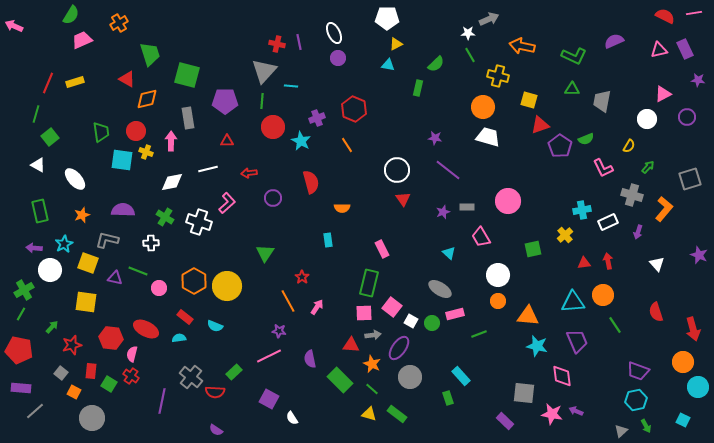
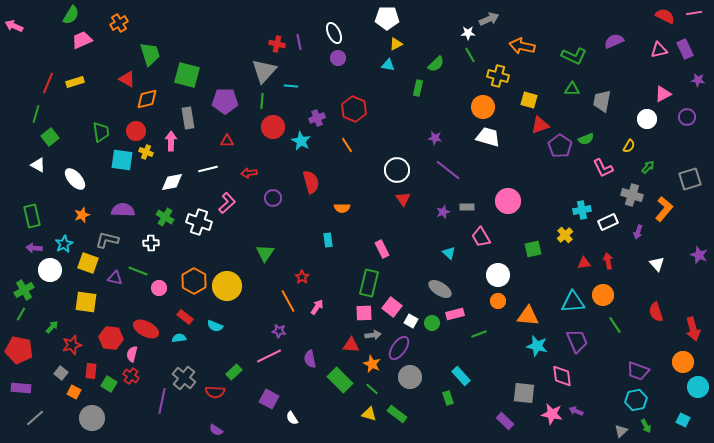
green rectangle at (40, 211): moved 8 px left, 5 px down
gray cross at (191, 377): moved 7 px left, 1 px down
gray line at (35, 411): moved 7 px down
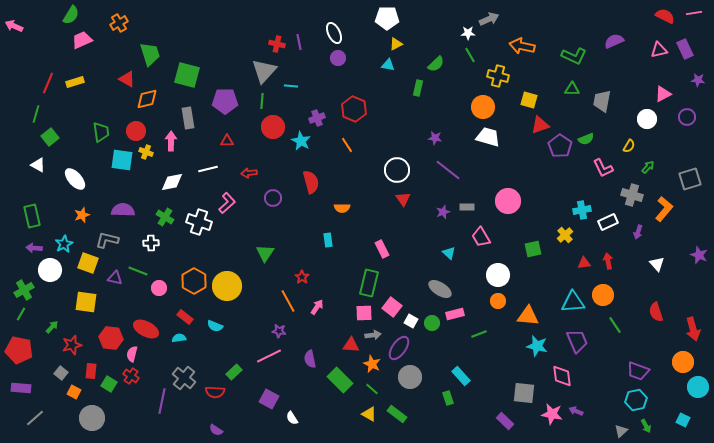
yellow triangle at (369, 414): rotated 14 degrees clockwise
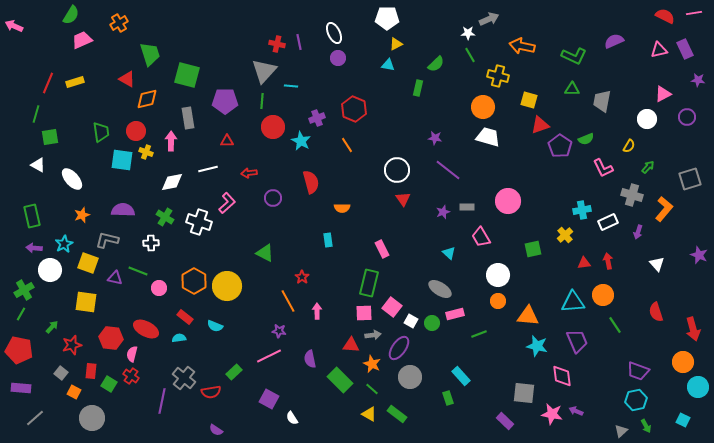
green square at (50, 137): rotated 30 degrees clockwise
white ellipse at (75, 179): moved 3 px left
green triangle at (265, 253): rotated 36 degrees counterclockwise
pink arrow at (317, 307): moved 4 px down; rotated 35 degrees counterclockwise
red semicircle at (215, 392): moved 4 px left; rotated 12 degrees counterclockwise
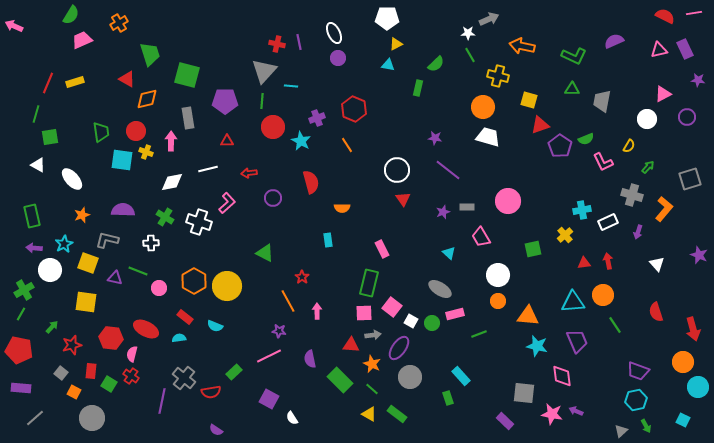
pink L-shape at (603, 168): moved 6 px up
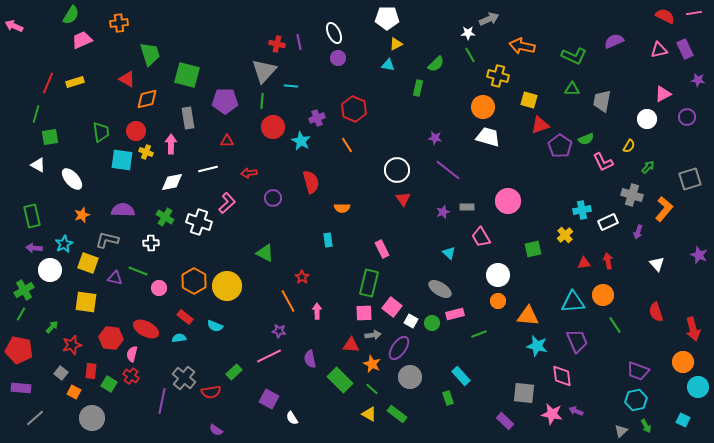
orange cross at (119, 23): rotated 24 degrees clockwise
pink arrow at (171, 141): moved 3 px down
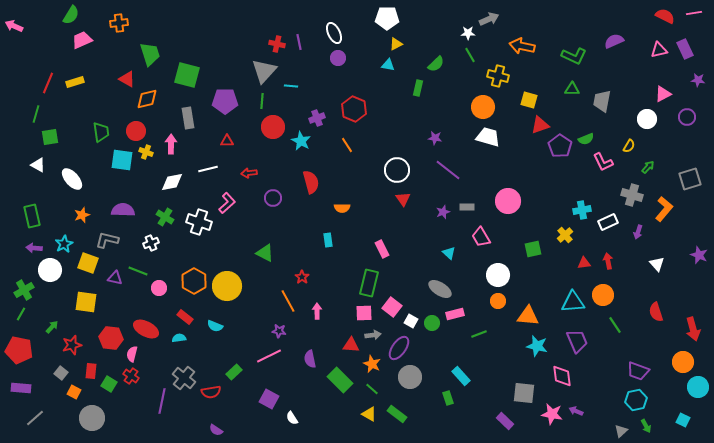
white cross at (151, 243): rotated 21 degrees counterclockwise
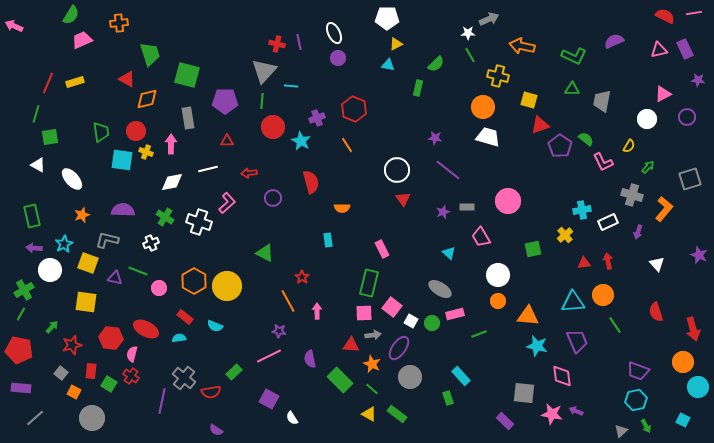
green semicircle at (586, 139): rotated 119 degrees counterclockwise
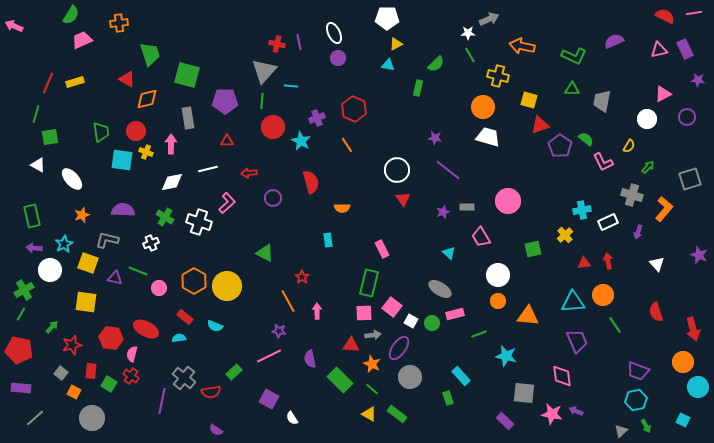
cyan star at (537, 346): moved 31 px left, 10 px down
